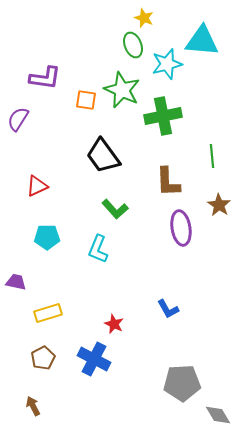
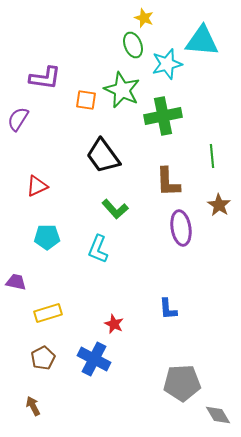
blue L-shape: rotated 25 degrees clockwise
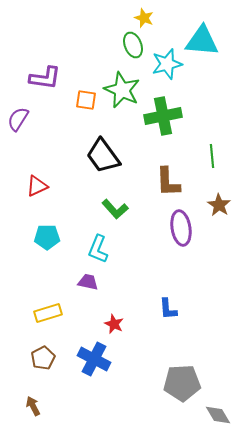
purple trapezoid: moved 72 px right
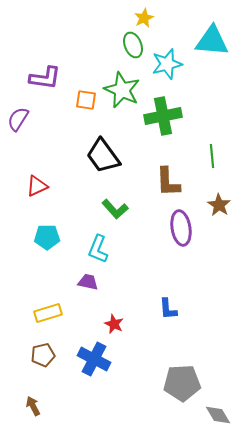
yellow star: rotated 24 degrees clockwise
cyan triangle: moved 10 px right
brown pentagon: moved 3 px up; rotated 15 degrees clockwise
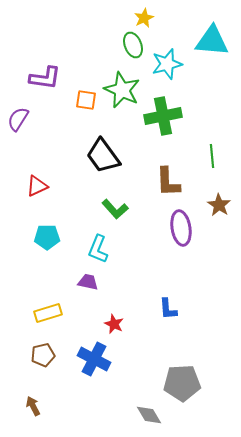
gray diamond: moved 69 px left
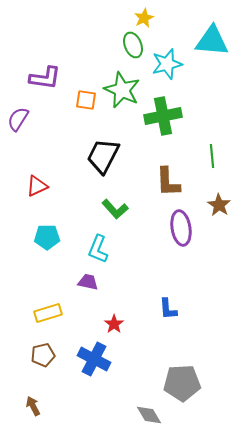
black trapezoid: rotated 63 degrees clockwise
red star: rotated 12 degrees clockwise
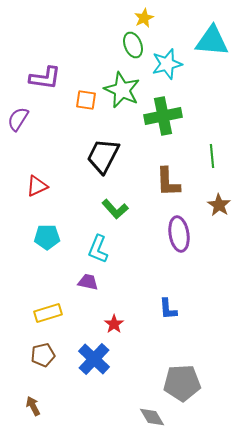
purple ellipse: moved 2 px left, 6 px down
blue cross: rotated 16 degrees clockwise
gray diamond: moved 3 px right, 2 px down
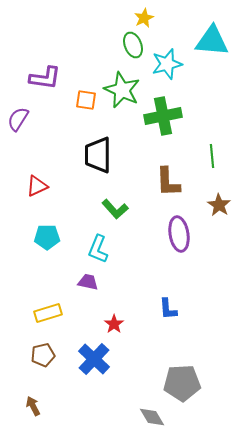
black trapezoid: moved 5 px left, 1 px up; rotated 27 degrees counterclockwise
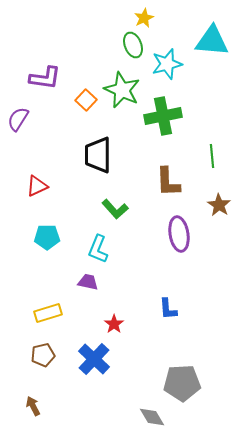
orange square: rotated 35 degrees clockwise
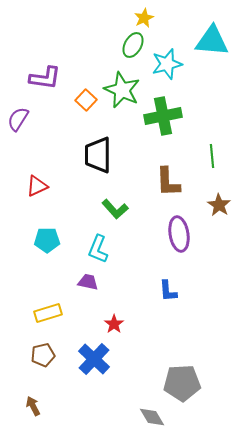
green ellipse: rotated 50 degrees clockwise
cyan pentagon: moved 3 px down
blue L-shape: moved 18 px up
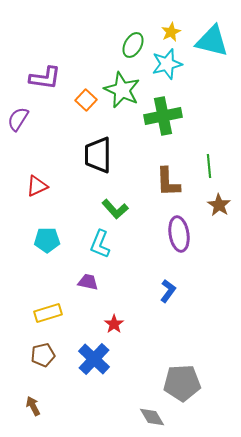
yellow star: moved 27 px right, 14 px down
cyan triangle: rotated 9 degrees clockwise
green line: moved 3 px left, 10 px down
cyan L-shape: moved 2 px right, 5 px up
blue L-shape: rotated 140 degrees counterclockwise
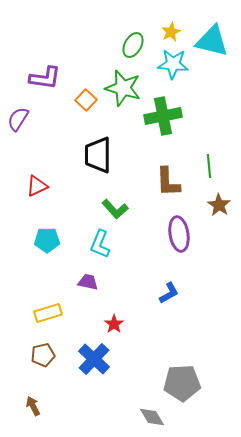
cyan star: moved 6 px right; rotated 20 degrees clockwise
green star: moved 1 px right, 2 px up; rotated 9 degrees counterclockwise
blue L-shape: moved 1 px right, 2 px down; rotated 25 degrees clockwise
